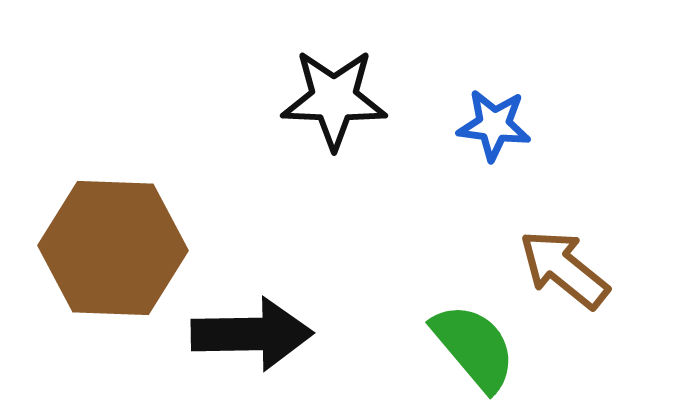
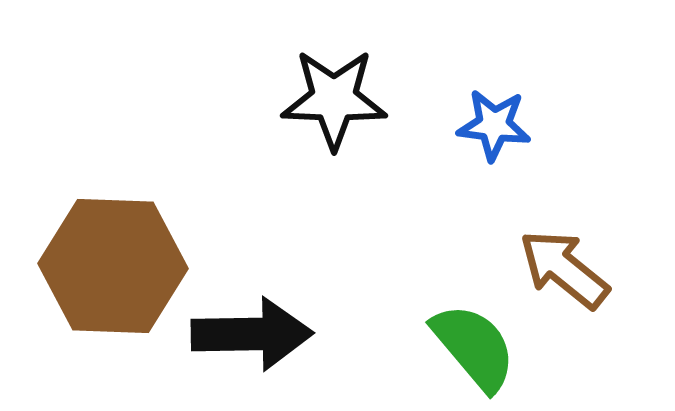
brown hexagon: moved 18 px down
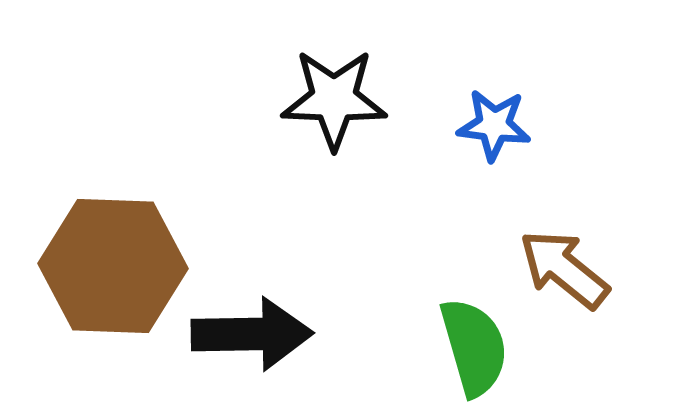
green semicircle: rotated 24 degrees clockwise
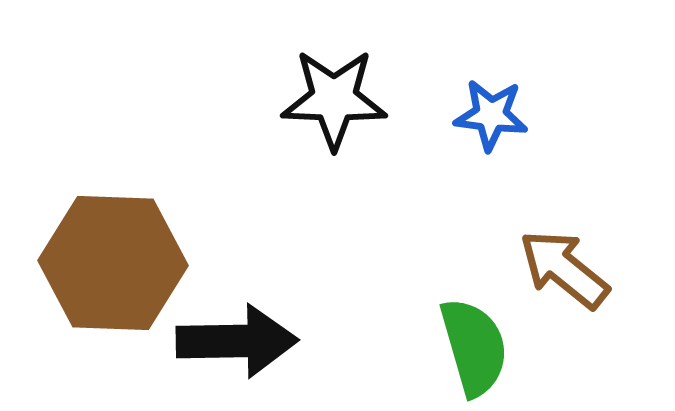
blue star: moved 3 px left, 10 px up
brown hexagon: moved 3 px up
black arrow: moved 15 px left, 7 px down
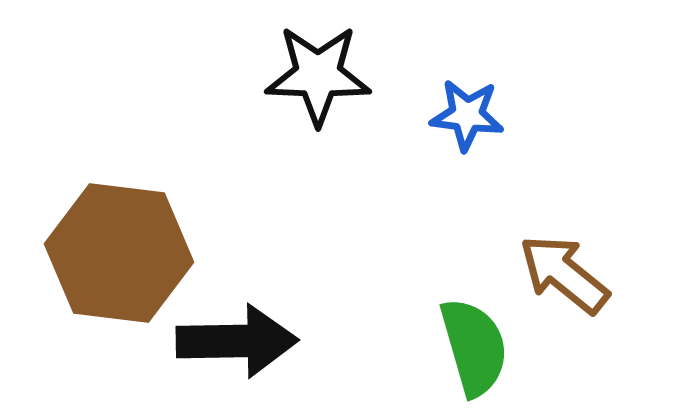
black star: moved 16 px left, 24 px up
blue star: moved 24 px left
brown hexagon: moved 6 px right, 10 px up; rotated 5 degrees clockwise
brown arrow: moved 5 px down
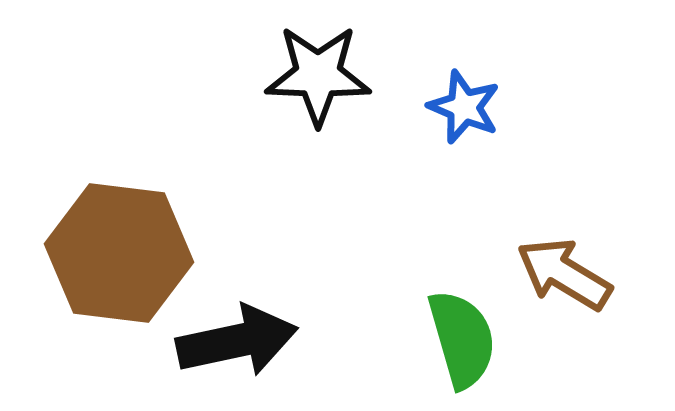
blue star: moved 3 px left, 8 px up; rotated 16 degrees clockwise
brown arrow: rotated 8 degrees counterclockwise
black arrow: rotated 11 degrees counterclockwise
green semicircle: moved 12 px left, 8 px up
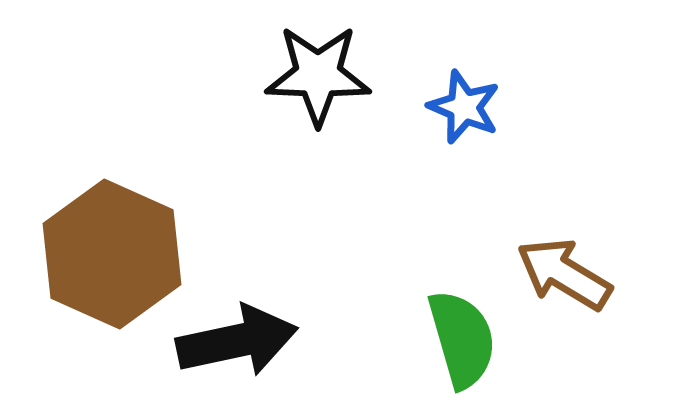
brown hexagon: moved 7 px left, 1 px down; rotated 17 degrees clockwise
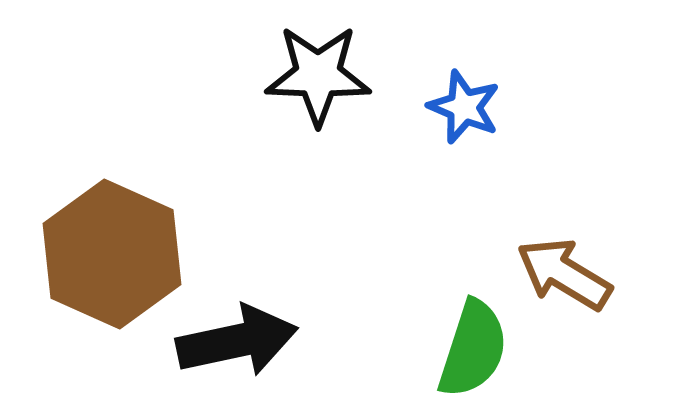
green semicircle: moved 11 px right, 10 px down; rotated 34 degrees clockwise
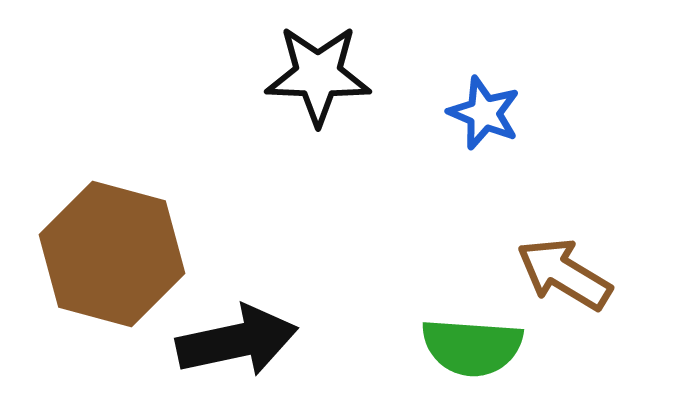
blue star: moved 20 px right, 6 px down
brown hexagon: rotated 9 degrees counterclockwise
green semicircle: moved 1 px left, 2 px up; rotated 76 degrees clockwise
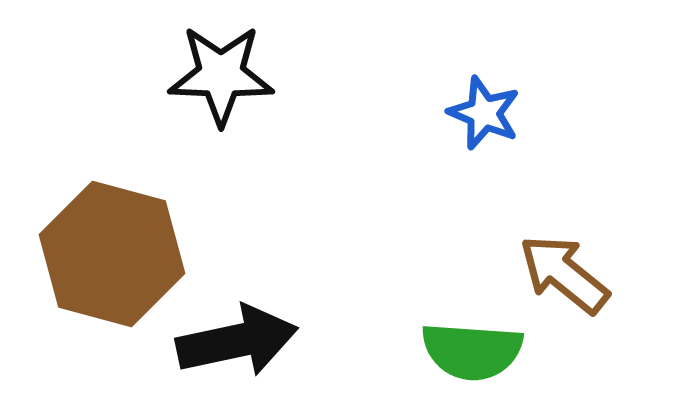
black star: moved 97 px left
brown arrow: rotated 8 degrees clockwise
green semicircle: moved 4 px down
